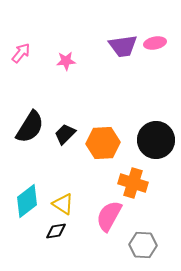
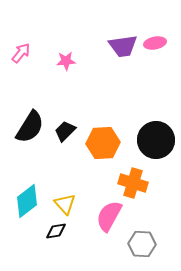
black trapezoid: moved 3 px up
yellow triangle: moved 2 px right; rotated 15 degrees clockwise
gray hexagon: moved 1 px left, 1 px up
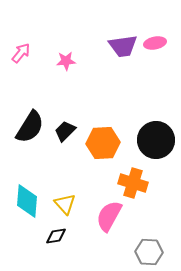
cyan diamond: rotated 48 degrees counterclockwise
black diamond: moved 5 px down
gray hexagon: moved 7 px right, 8 px down
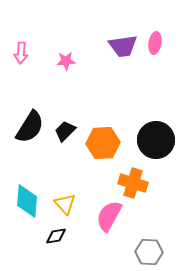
pink ellipse: rotated 70 degrees counterclockwise
pink arrow: rotated 145 degrees clockwise
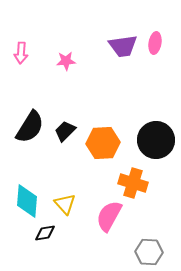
black diamond: moved 11 px left, 3 px up
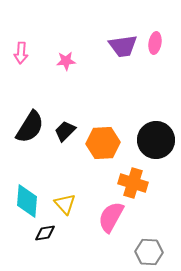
pink semicircle: moved 2 px right, 1 px down
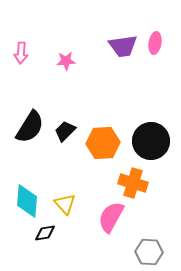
black circle: moved 5 px left, 1 px down
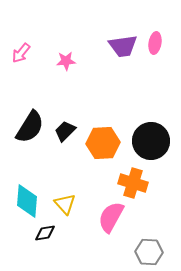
pink arrow: rotated 35 degrees clockwise
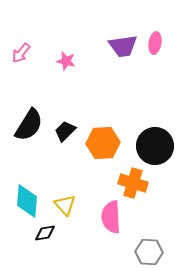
pink star: rotated 18 degrees clockwise
black semicircle: moved 1 px left, 2 px up
black circle: moved 4 px right, 5 px down
yellow triangle: moved 1 px down
pink semicircle: rotated 32 degrees counterclockwise
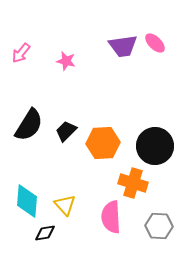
pink ellipse: rotated 55 degrees counterclockwise
black trapezoid: moved 1 px right
gray hexagon: moved 10 px right, 26 px up
